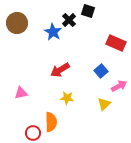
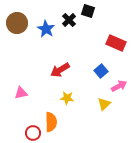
blue star: moved 7 px left, 3 px up
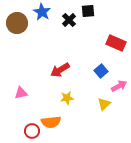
black square: rotated 24 degrees counterclockwise
blue star: moved 4 px left, 17 px up
yellow star: rotated 16 degrees counterclockwise
orange semicircle: rotated 84 degrees clockwise
red circle: moved 1 px left, 2 px up
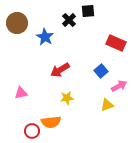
blue star: moved 3 px right, 25 px down
yellow triangle: moved 3 px right, 1 px down; rotated 24 degrees clockwise
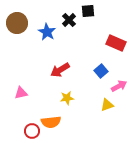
blue star: moved 2 px right, 5 px up
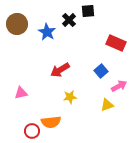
brown circle: moved 1 px down
yellow star: moved 3 px right, 1 px up
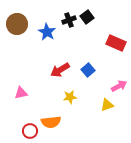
black square: moved 1 px left, 6 px down; rotated 32 degrees counterclockwise
black cross: rotated 24 degrees clockwise
blue square: moved 13 px left, 1 px up
red circle: moved 2 px left
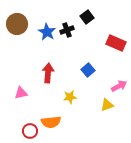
black cross: moved 2 px left, 10 px down
red arrow: moved 12 px left, 3 px down; rotated 126 degrees clockwise
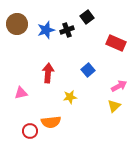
blue star: moved 1 px left, 2 px up; rotated 24 degrees clockwise
yellow triangle: moved 7 px right, 1 px down; rotated 24 degrees counterclockwise
